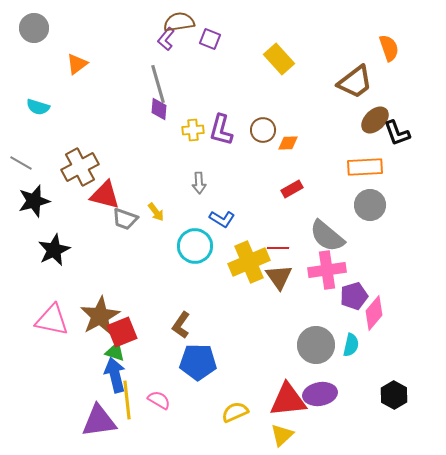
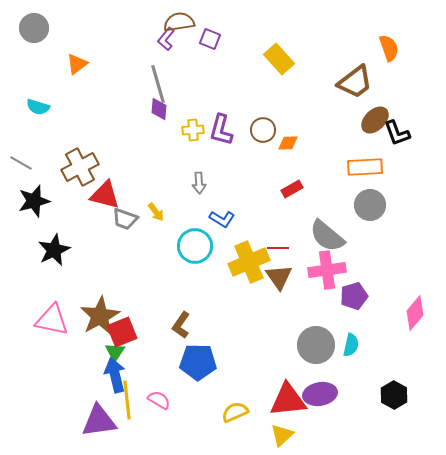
pink diamond at (374, 313): moved 41 px right
green triangle at (115, 352): rotated 45 degrees clockwise
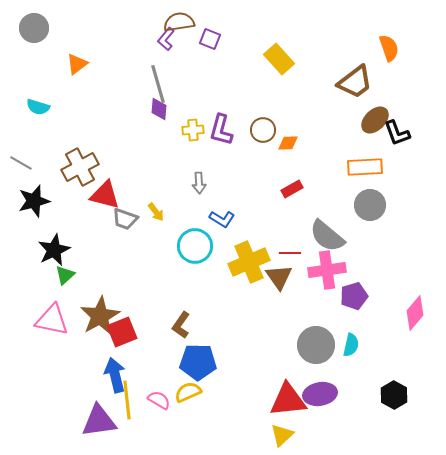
red line at (278, 248): moved 12 px right, 5 px down
green triangle at (115, 352): moved 50 px left, 77 px up; rotated 15 degrees clockwise
yellow semicircle at (235, 412): moved 47 px left, 20 px up
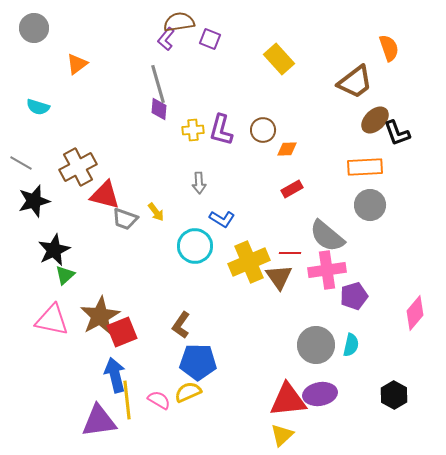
orange diamond at (288, 143): moved 1 px left, 6 px down
brown cross at (80, 167): moved 2 px left
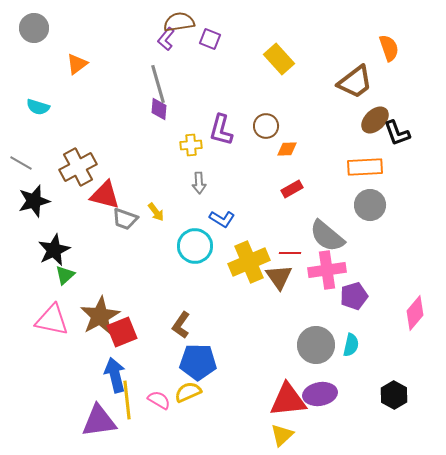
yellow cross at (193, 130): moved 2 px left, 15 px down
brown circle at (263, 130): moved 3 px right, 4 px up
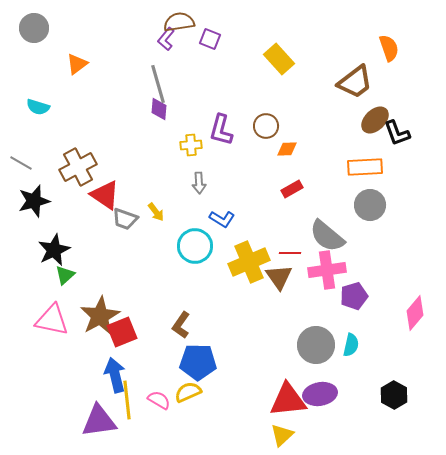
red triangle at (105, 195): rotated 20 degrees clockwise
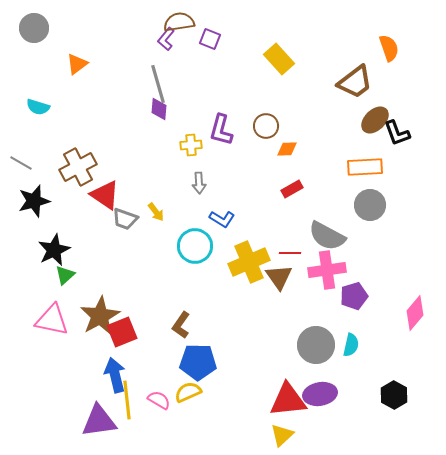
gray semicircle at (327, 236): rotated 12 degrees counterclockwise
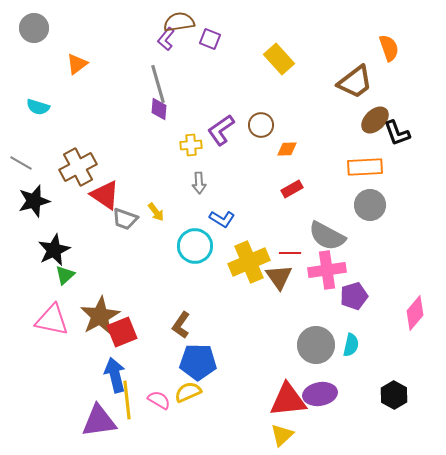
brown circle at (266, 126): moved 5 px left, 1 px up
purple L-shape at (221, 130): rotated 40 degrees clockwise
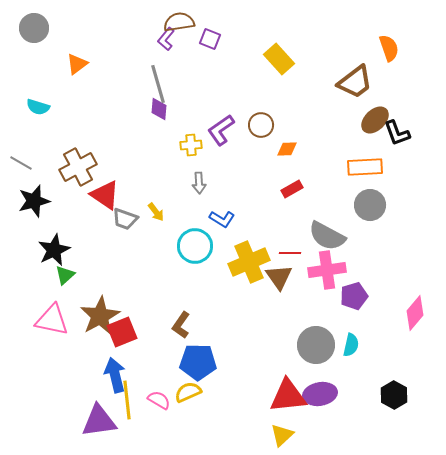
red triangle at (288, 400): moved 4 px up
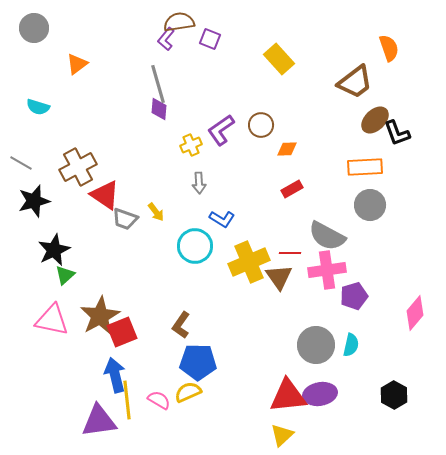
yellow cross at (191, 145): rotated 20 degrees counterclockwise
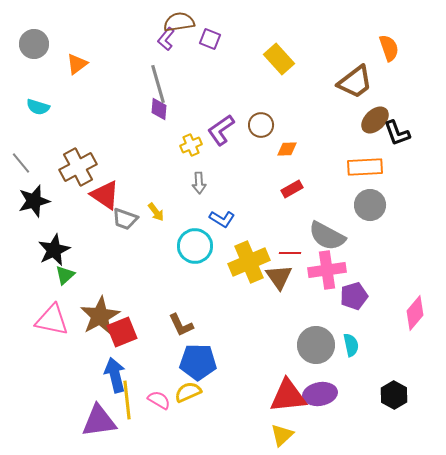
gray circle at (34, 28): moved 16 px down
gray line at (21, 163): rotated 20 degrees clockwise
brown L-shape at (181, 325): rotated 60 degrees counterclockwise
cyan semicircle at (351, 345): rotated 25 degrees counterclockwise
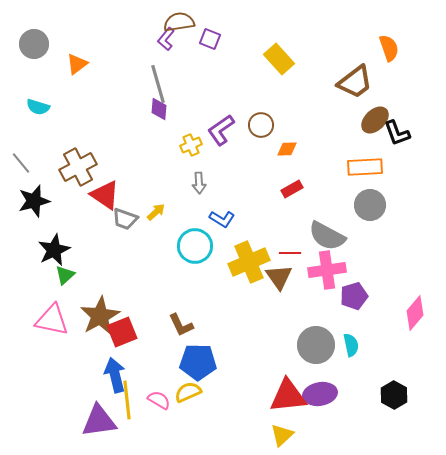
yellow arrow at (156, 212): rotated 96 degrees counterclockwise
